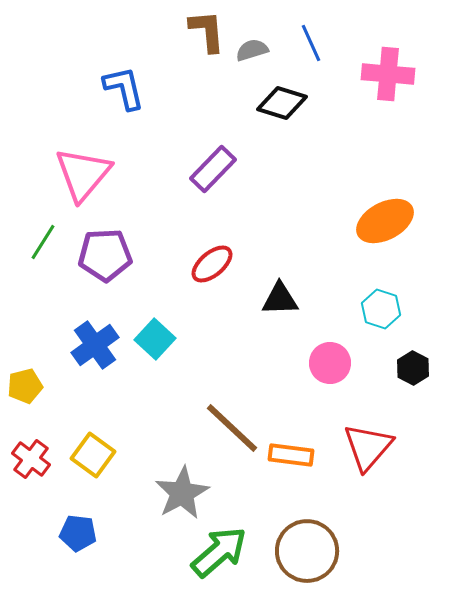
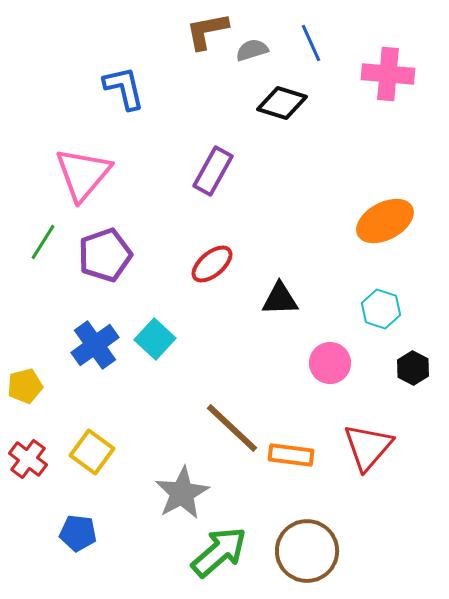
brown L-shape: rotated 96 degrees counterclockwise
purple rectangle: moved 2 px down; rotated 15 degrees counterclockwise
purple pentagon: rotated 16 degrees counterclockwise
yellow square: moved 1 px left, 3 px up
red cross: moved 3 px left
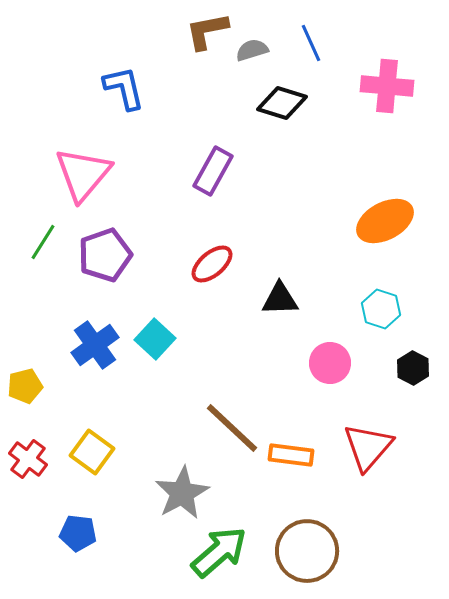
pink cross: moved 1 px left, 12 px down
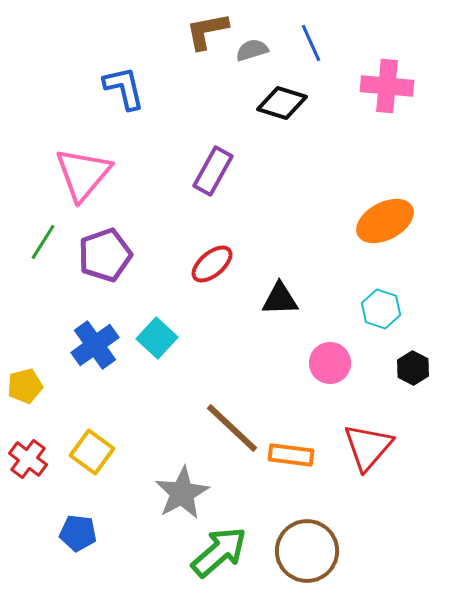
cyan square: moved 2 px right, 1 px up
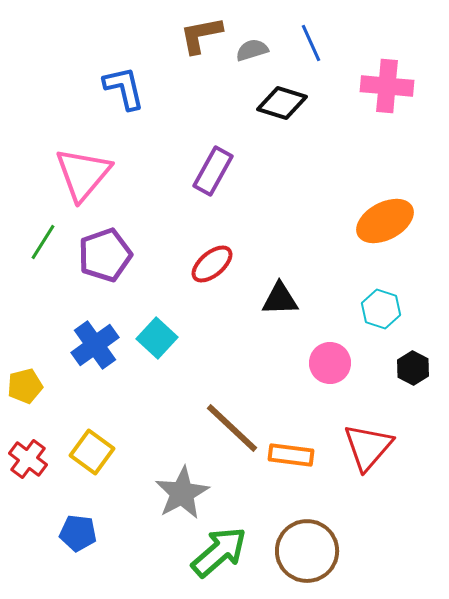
brown L-shape: moved 6 px left, 4 px down
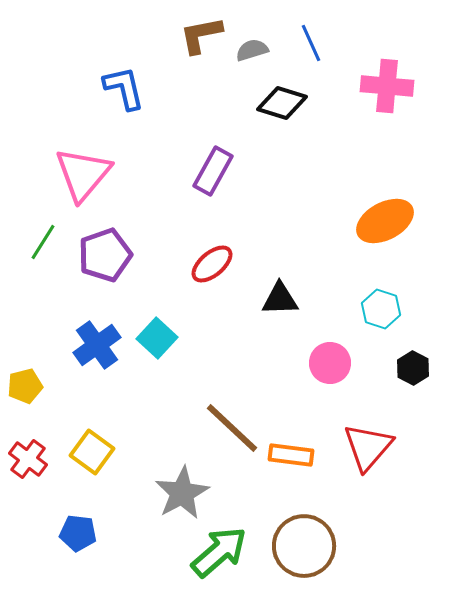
blue cross: moved 2 px right
brown circle: moved 3 px left, 5 px up
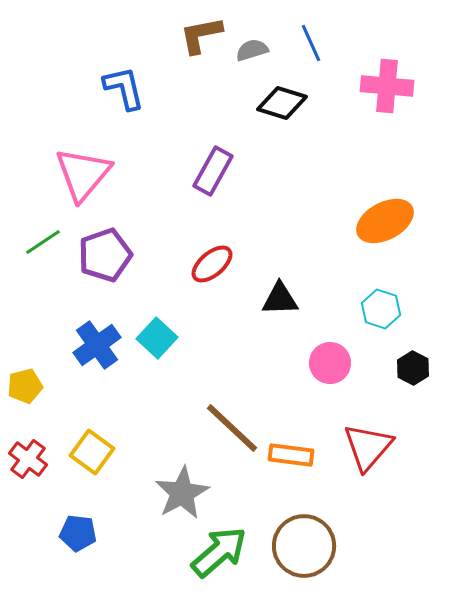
green line: rotated 24 degrees clockwise
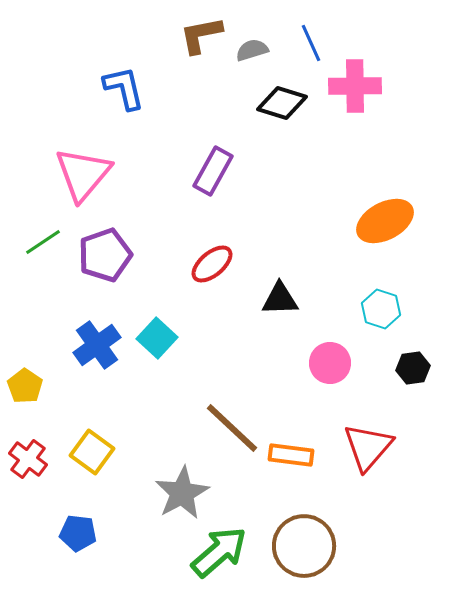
pink cross: moved 32 px left; rotated 6 degrees counterclockwise
black hexagon: rotated 24 degrees clockwise
yellow pentagon: rotated 24 degrees counterclockwise
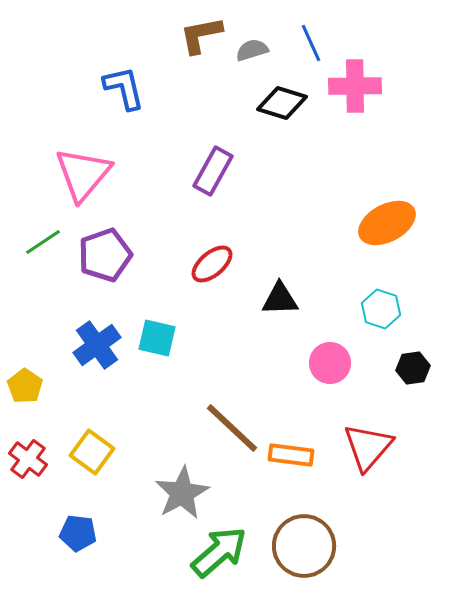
orange ellipse: moved 2 px right, 2 px down
cyan square: rotated 30 degrees counterclockwise
